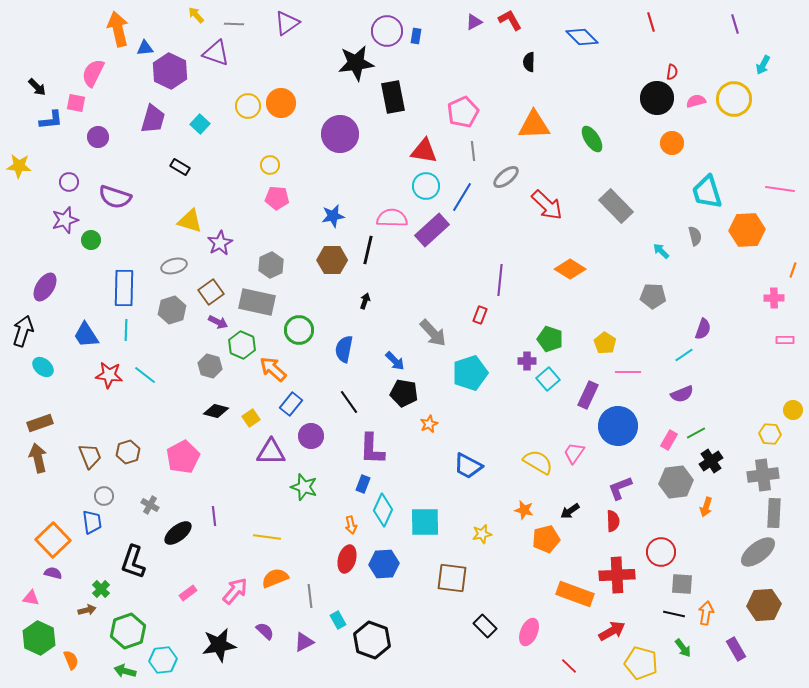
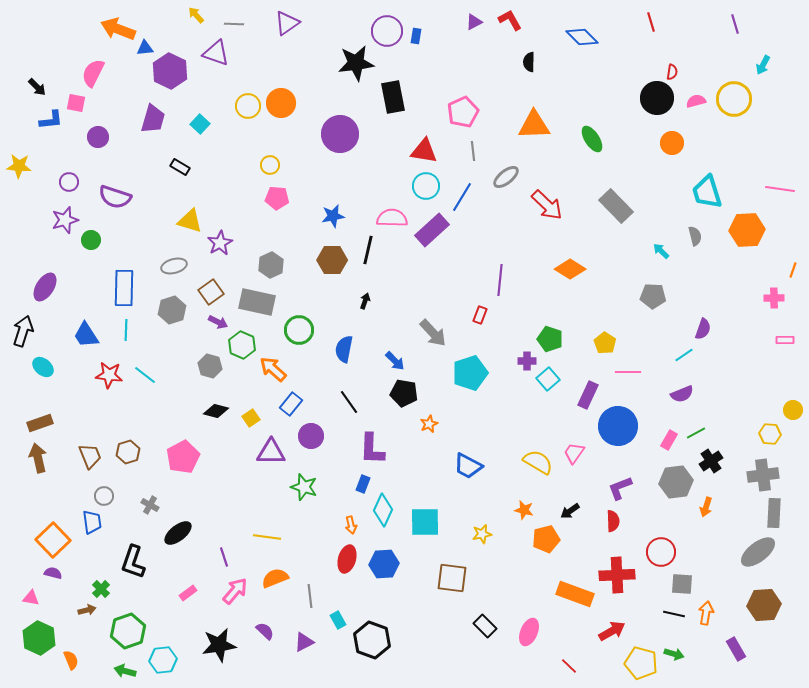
orange arrow at (118, 29): rotated 56 degrees counterclockwise
purple line at (214, 516): moved 10 px right, 41 px down; rotated 12 degrees counterclockwise
green arrow at (683, 648): moved 9 px left, 6 px down; rotated 36 degrees counterclockwise
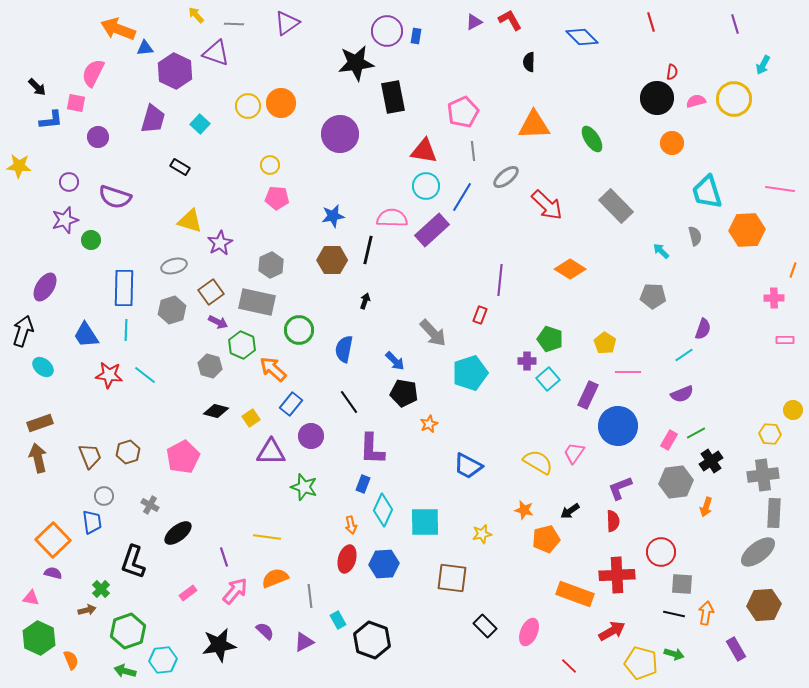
purple hexagon at (170, 71): moved 5 px right
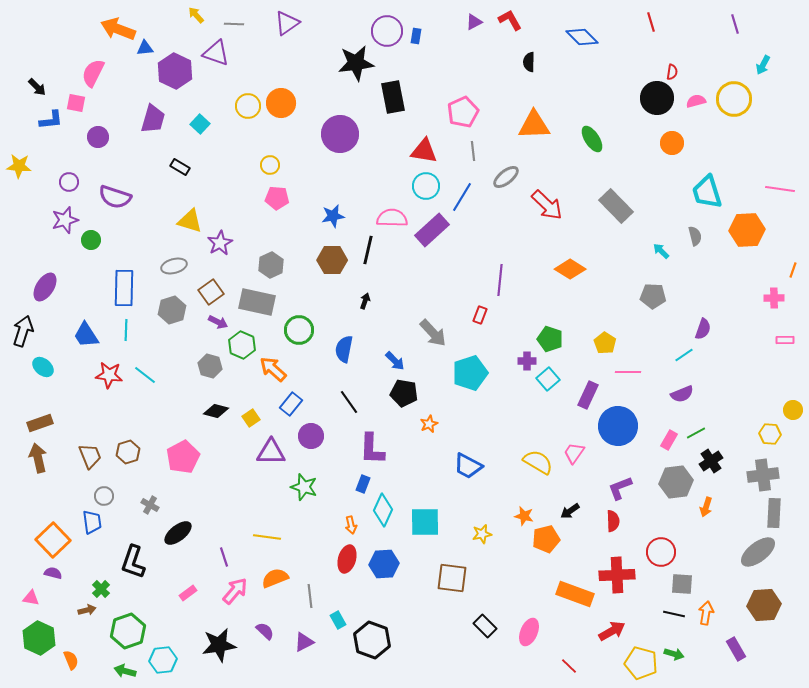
orange star at (524, 510): moved 6 px down
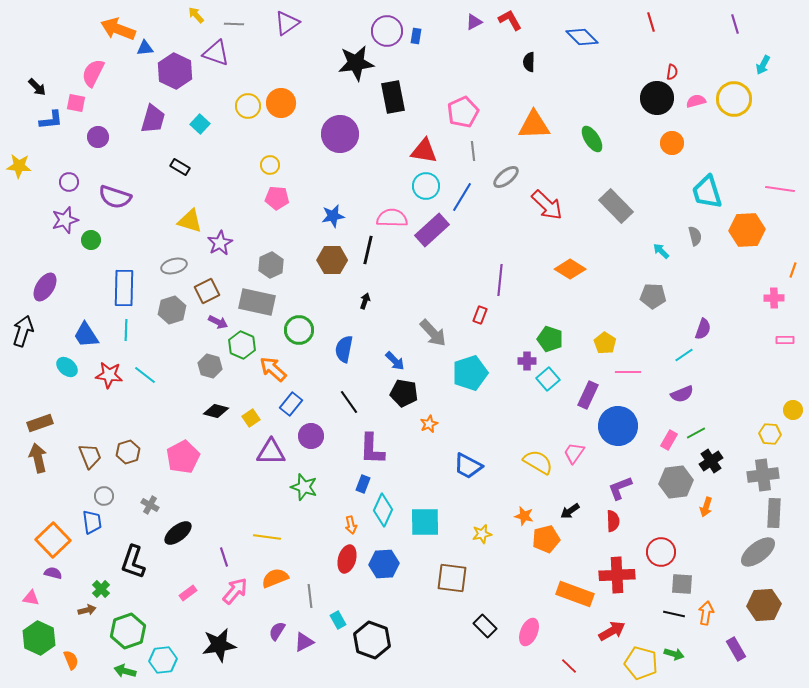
brown square at (211, 292): moved 4 px left, 1 px up; rotated 10 degrees clockwise
cyan ellipse at (43, 367): moved 24 px right
purple semicircle at (265, 631): moved 12 px right; rotated 102 degrees counterclockwise
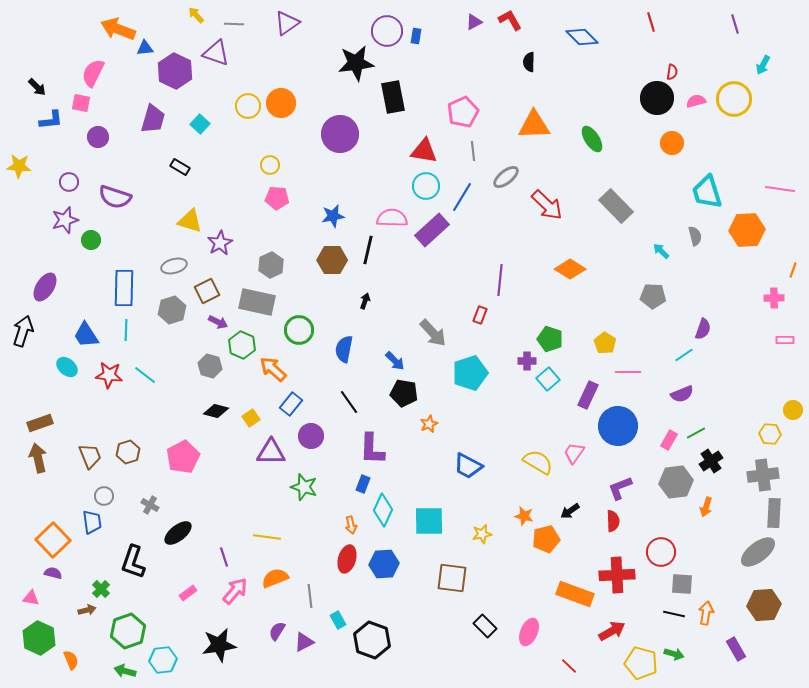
pink square at (76, 103): moved 5 px right
cyan square at (425, 522): moved 4 px right, 1 px up
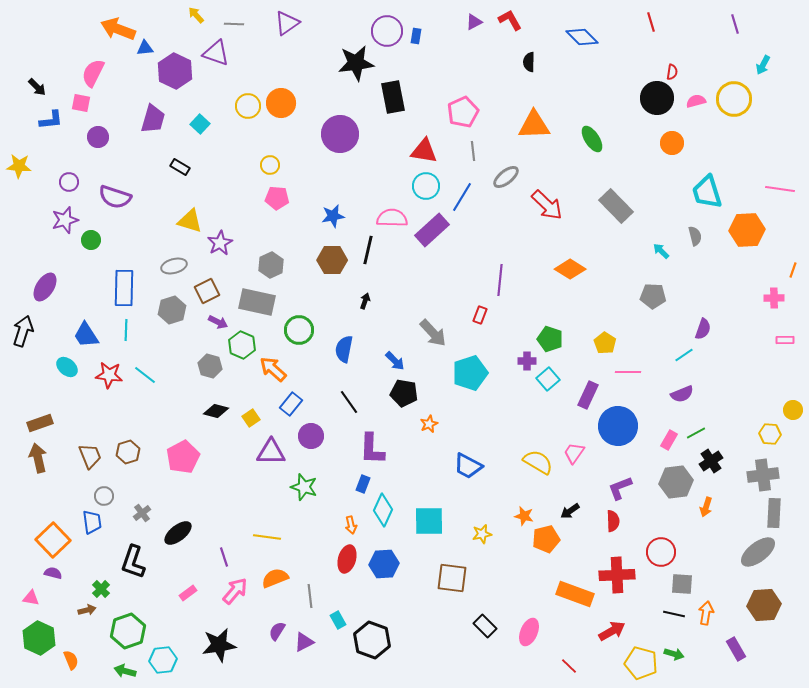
gray cross at (150, 505): moved 8 px left, 8 px down; rotated 24 degrees clockwise
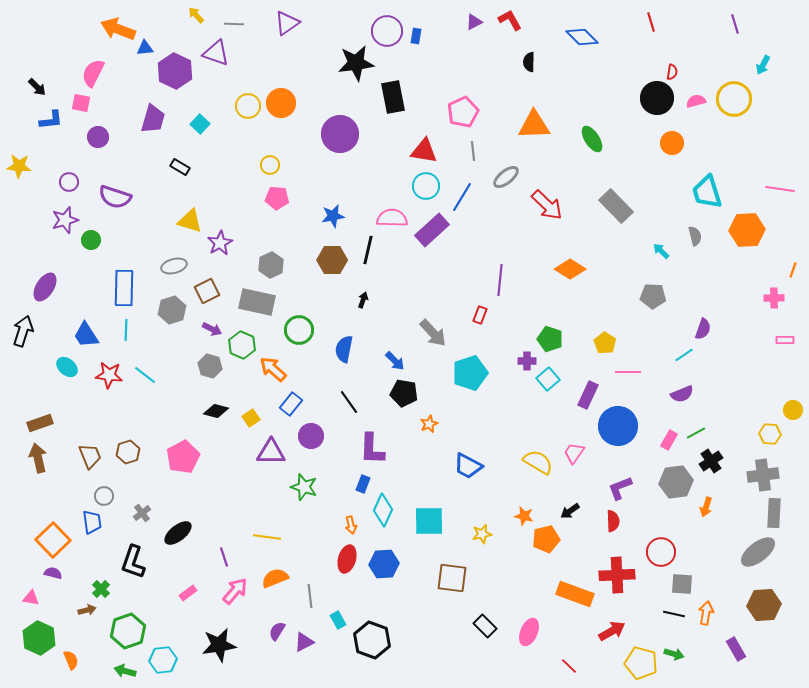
black arrow at (365, 301): moved 2 px left, 1 px up
purple arrow at (218, 322): moved 6 px left, 7 px down
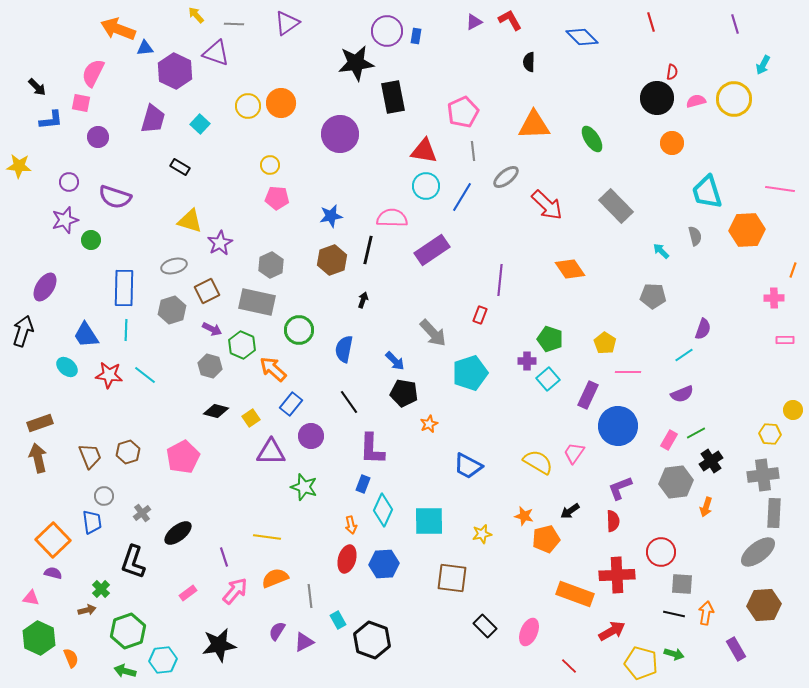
blue star at (333, 216): moved 2 px left
purple rectangle at (432, 230): moved 20 px down; rotated 8 degrees clockwise
brown hexagon at (332, 260): rotated 20 degrees counterclockwise
orange diamond at (570, 269): rotated 24 degrees clockwise
orange semicircle at (71, 660): moved 2 px up
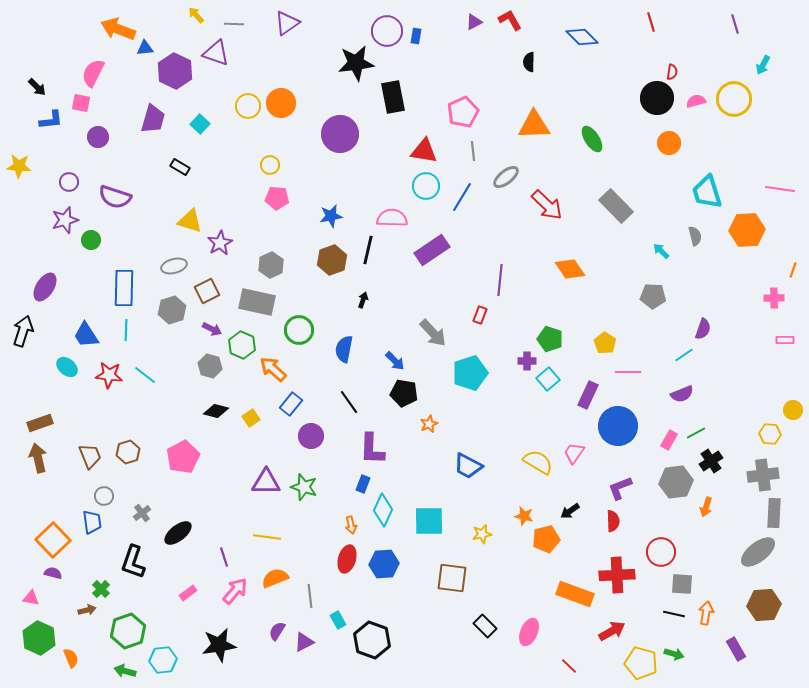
orange circle at (672, 143): moved 3 px left
purple triangle at (271, 452): moved 5 px left, 30 px down
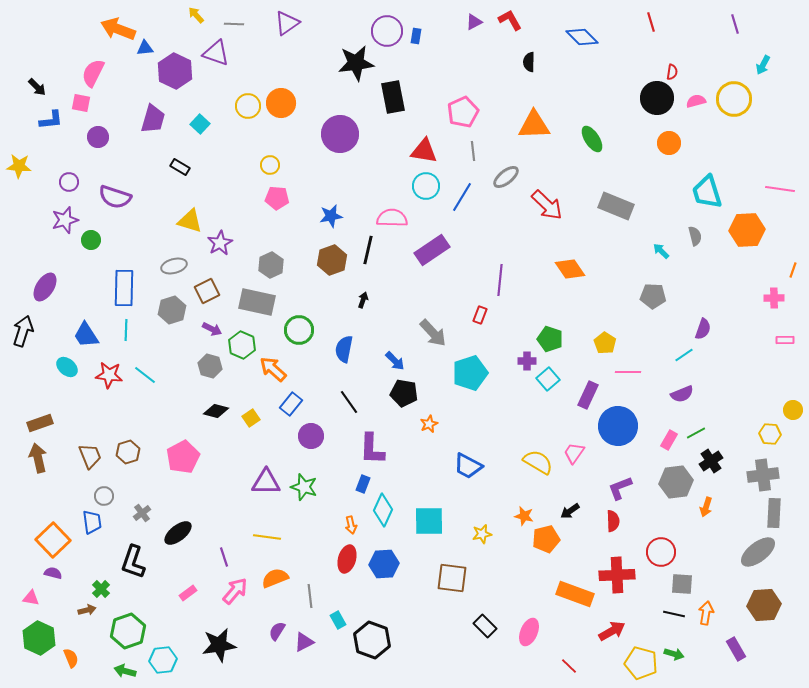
gray rectangle at (616, 206): rotated 24 degrees counterclockwise
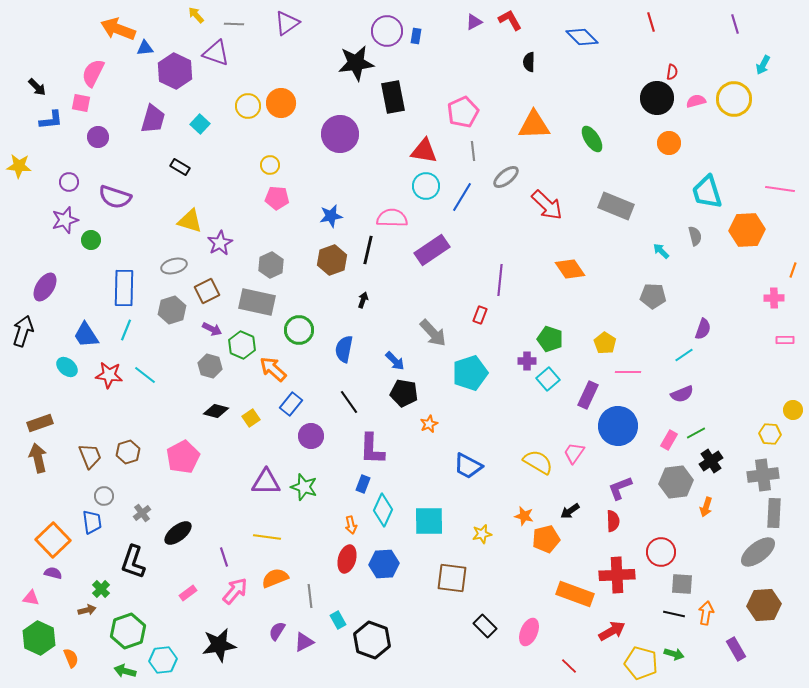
cyan line at (126, 330): rotated 20 degrees clockwise
